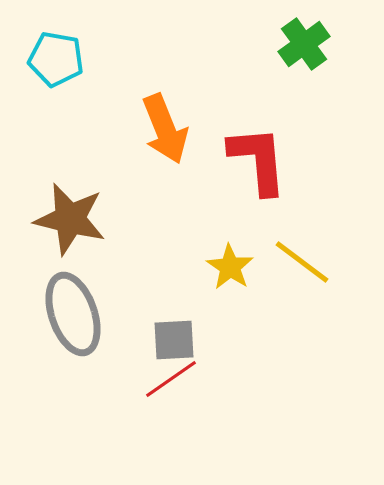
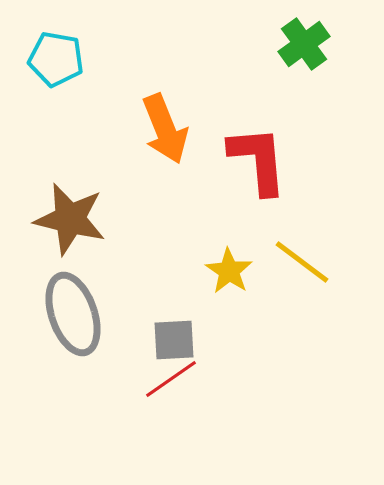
yellow star: moved 1 px left, 4 px down
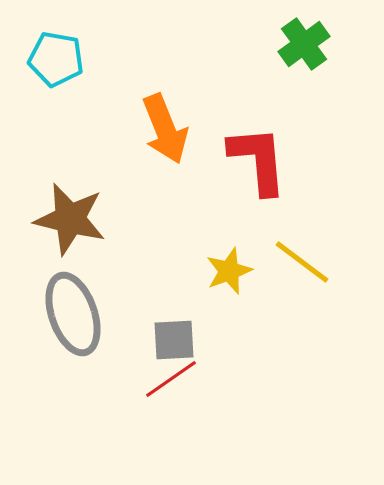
yellow star: rotated 18 degrees clockwise
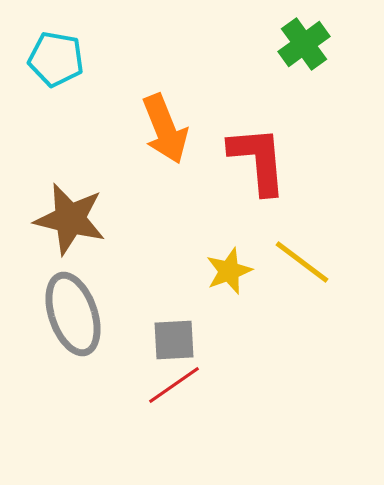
red line: moved 3 px right, 6 px down
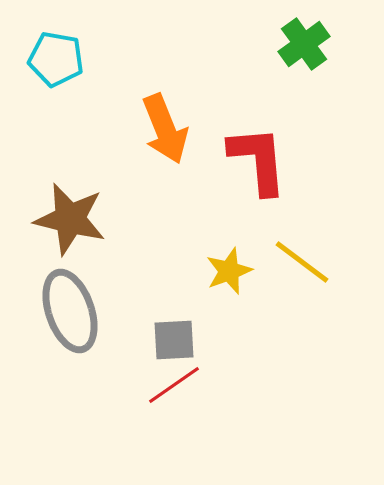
gray ellipse: moved 3 px left, 3 px up
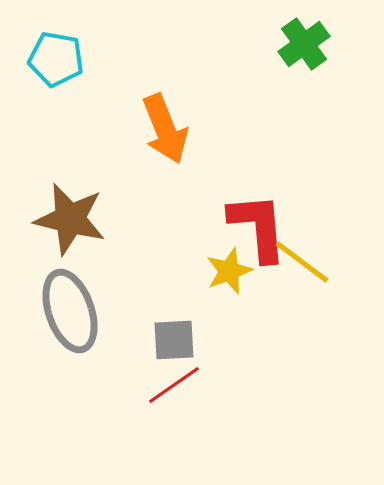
red L-shape: moved 67 px down
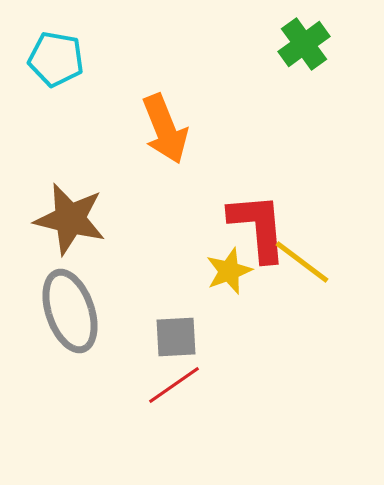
gray square: moved 2 px right, 3 px up
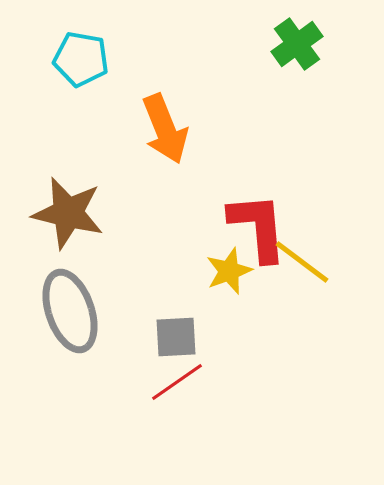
green cross: moved 7 px left
cyan pentagon: moved 25 px right
brown star: moved 2 px left, 6 px up
red line: moved 3 px right, 3 px up
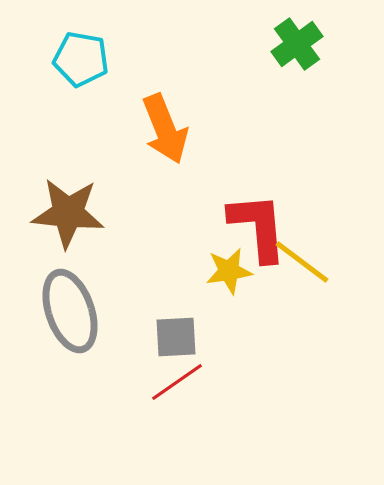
brown star: rotated 8 degrees counterclockwise
yellow star: rotated 12 degrees clockwise
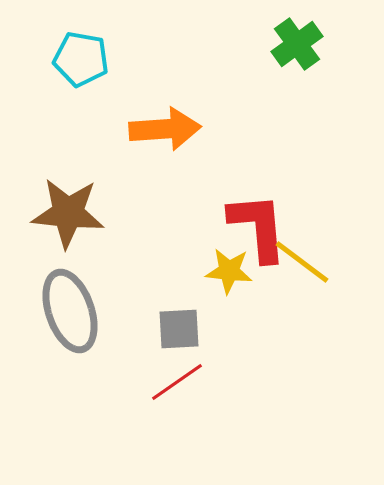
orange arrow: rotated 72 degrees counterclockwise
yellow star: rotated 15 degrees clockwise
gray square: moved 3 px right, 8 px up
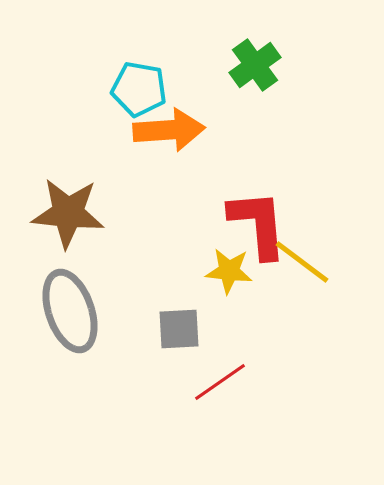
green cross: moved 42 px left, 21 px down
cyan pentagon: moved 58 px right, 30 px down
orange arrow: moved 4 px right, 1 px down
red L-shape: moved 3 px up
red line: moved 43 px right
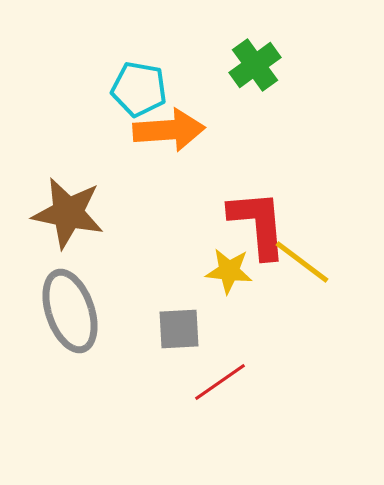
brown star: rotated 6 degrees clockwise
